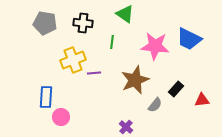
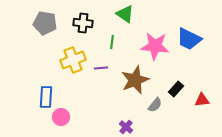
purple line: moved 7 px right, 5 px up
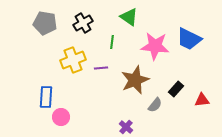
green triangle: moved 4 px right, 3 px down
black cross: rotated 36 degrees counterclockwise
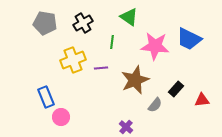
blue rectangle: rotated 25 degrees counterclockwise
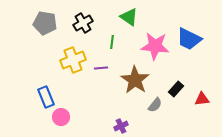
brown star: rotated 16 degrees counterclockwise
red triangle: moved 1 px up
purple cross: moved 5 px left, 1 px up; rotated 24 degrees clockwise
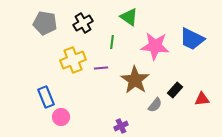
blue trapezoid: moved 3 px right
black rectangle: moved 1 px left, 1 px down
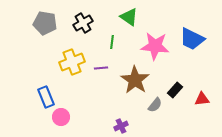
yellow cross: moved 1 px left, 2 px down
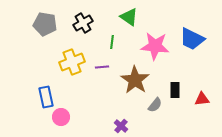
gray pentagon: moved 1 px down
purple line: moved 1 px right, 1 px up
black rectangle: rotated 42 degrees counterclockwise
blue rectangle: rotated 10 degrees clockwise
purple cross: rotated 24 degrees counterclockwise
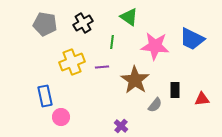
blue rectangle: moved 1 px left, 1 px up
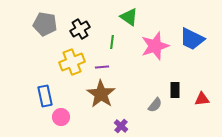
black cross: moved 3 px left, 6 px down
pink star: rotated 24 degrees counterclockwise
brown star: moved 34 px left, 14 px down
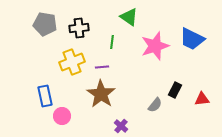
black cross: moved 1 px left, 1 px up; rotated 24 degrees clockwise
black rectangle: rotated 28 degrees clockwise
pink circle: moved 1 px right, 1 px up
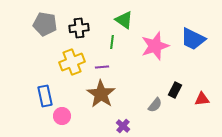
green triangle: moved 5 px left, 3 px down
blue trapezoid: moved 1 px right
purple cross: moved 2 px right
